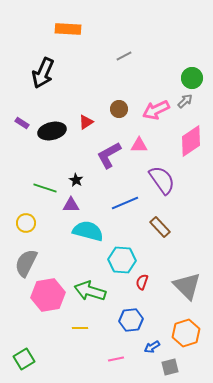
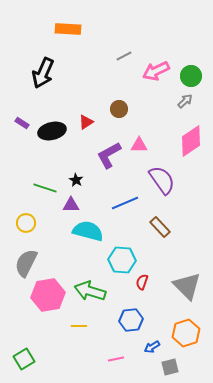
green circle: moved 1 px left, 2 px up
pink arrow: moved 39 px up
yellow line: moved 1 px left, 2 px up
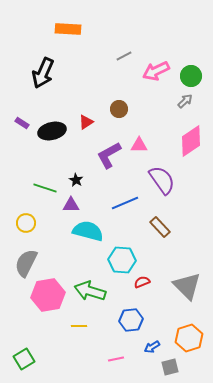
red semicircle: rotated 49 degrees clockwise
orange hexagon: moved 3 px right, 5 px down
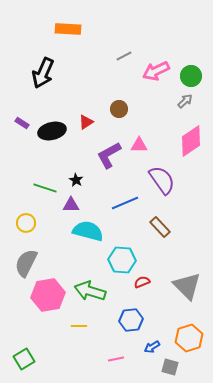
gray square: rotated 30 degrees clockwise
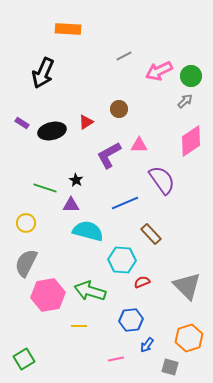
pink arrow: moved 3 px right
brown rectangle: moved 9 px left, 7 px down
blue arrow: moved 5 px left, 2 px up; rotated 21 degrees counterclockwise
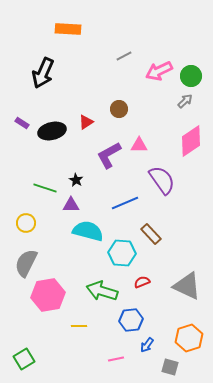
cyan hexagon: moved 7 px up
gray triangle: rotated 20 degrees counterclockwise
green arrow: moved 12 px right
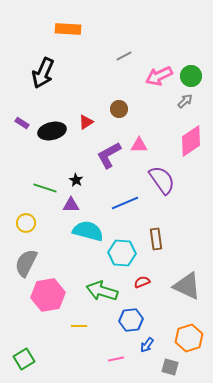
pink arrow: moved 5 px down
brown rectangle: moved 5 px right, 5 px down; rotated 35 degrees clockwise
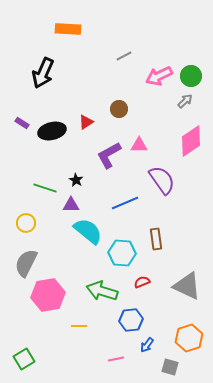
cyan semicircle: rotated 24 degrees clockwise
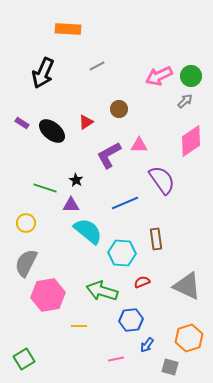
gray line: moved 27 px left, 10 px down
black ellipse: rotated 52 degrees clockwise
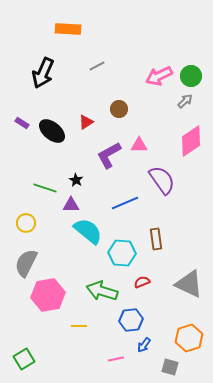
gray triangle: moved 2 px right, 2 px up
blue arrow: moved 3 px left
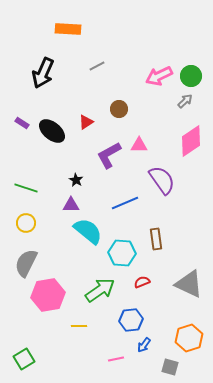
green line: moved 19 px left
green arrow: moved 2 px left, 1 px up; rotated 128 degrees clockwise
